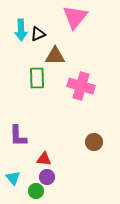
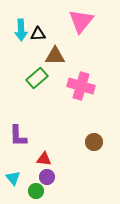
pink triangle: moved 6 px right, 4 px down
black triangle: rotated 21 degrees clockwise
green rectangle: rotated 50 degrees clockwise
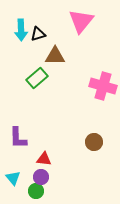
black triangle: rotated 14 degrees counterclockwise
pink cross: moved 22 px right
purple L-shape: moved 2 px down
purple circle: moved 6 px left
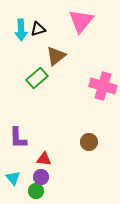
black triangle: moved 5 px up
brown triangle: moved 1 px right; rotated 40 degrees counterclockwise
brown circle: moved 5 px left
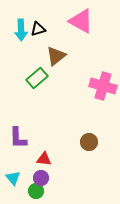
pink triangle: rotated 40 degrees counterclockwise
purple circle: moved 1 px down
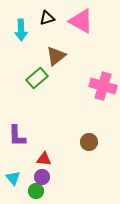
black triangle: moved 9 px right, 11 px up
purple L-shape: moved 1 px left, 2 px up
purple circle: moved 1 px right, 1 px up
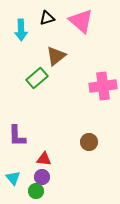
pink triangle: rotated 12 degrees clockwise
pink cross: rotated 24 degrees counterclockwise
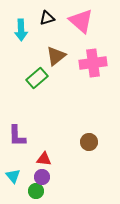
pink cross: moved 10 px left, 23 px up
cyan triangle: moved 2 px up
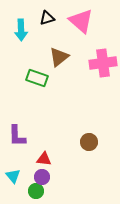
brown triangle: moved 3 px right, 1 px down
pink cross: moved 10 px right
green rectangle: rotated 60 degrees clockwise
